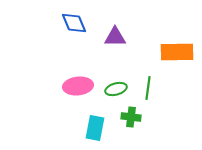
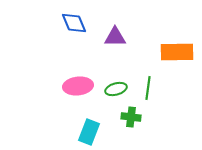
cyan rectangle: moved 6 px left, 4 px down; rotated 10 degrees clockwise
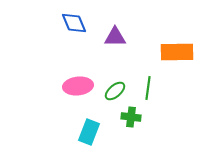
green ellipse: moved 1 px left, 2 px down; rotated 25 degrees counterclockwise
